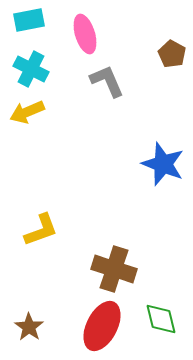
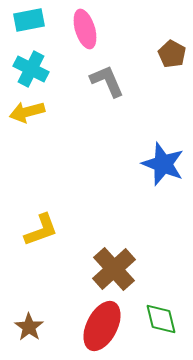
pink ellipse: moved 5 px up
yellow arrow: rotated 8 degrees clockwise
brown cross: rotated 30 degrees clockwise
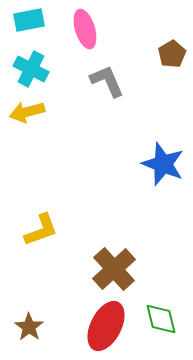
brown pentagon: rotated 12 degrees clockwise
red ellipse: moved 4 px right
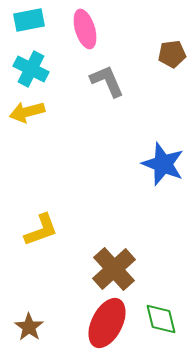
brown pentagon: rotated 24 degrees clockwise
red ellipse: moved 1 px right, 3 px up
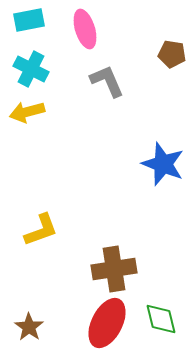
brown pentagon: rotated 16 degrees clockwise
brown cross: rotated 33 degrees clockwise
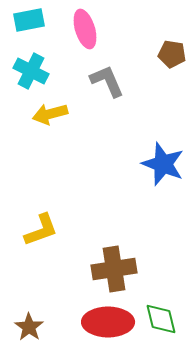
cyan cross: moved 2 px down
yellow arrow: moved 23 px right, 2 px down
red ellipse: moved 1 px right, 1 px up; rotated 63 degrees clockwise
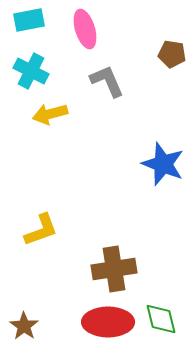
brown star: moved 5 px left, 1 px up
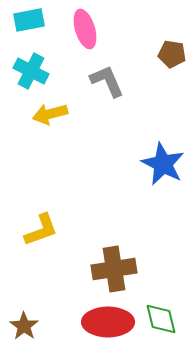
blue star: rotated 6 degrees clockwise
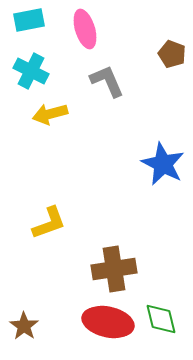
brown pentagon: rotated 12 degrees clockwise
yellow L-shape: moved 8 px right, 7 px up
red ellipse: rotated 12 degrees clockwise
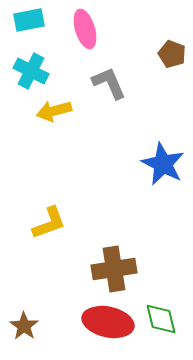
gray L-shape: moved 2 px right, 2 px down
yellow arrow: moved 4 px right, 3 px up
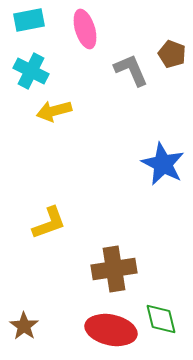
gray L-shape: moved 22 px right, 13 px up
red ellipse: moved 3 px right, 8 px down
